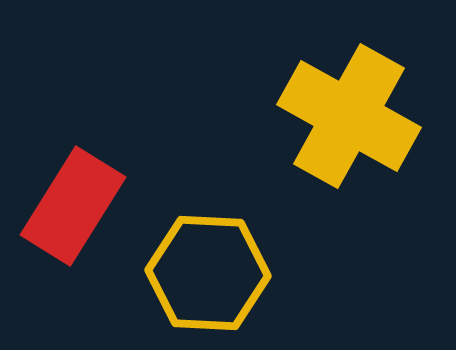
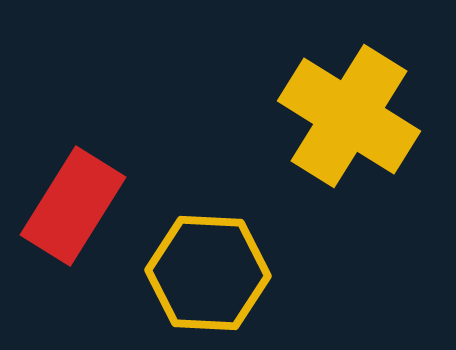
yellow cross: rotated 3 degrees clockwise
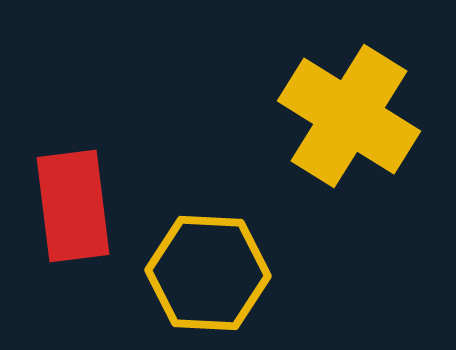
red rectangle: rotated 39 degrees counterclockwise
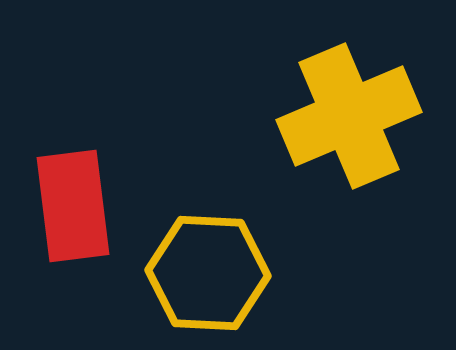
yellow cross: rotated 35 degrees clockwise
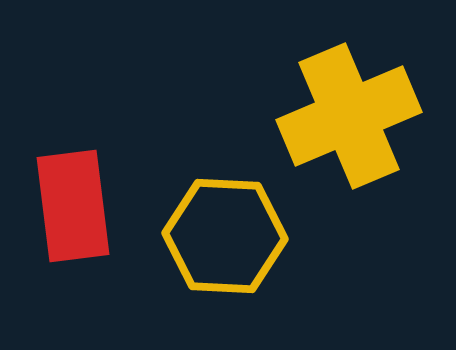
yellow hexagon: moved 17 px right, 37 px up
